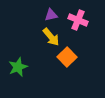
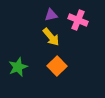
orange square: moved 10 px left, 9 px down
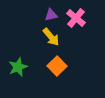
pink cross: moved 2 px left, 2 px up; rotated 18 degrees clockwise
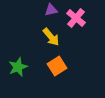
purple triangle: moved 5 px up
orange square: rotated 12 degrees clockwise
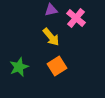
green star: moved 1 px right
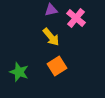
green star: moved 5 px down; rotated 30 degrees counterclockwise
